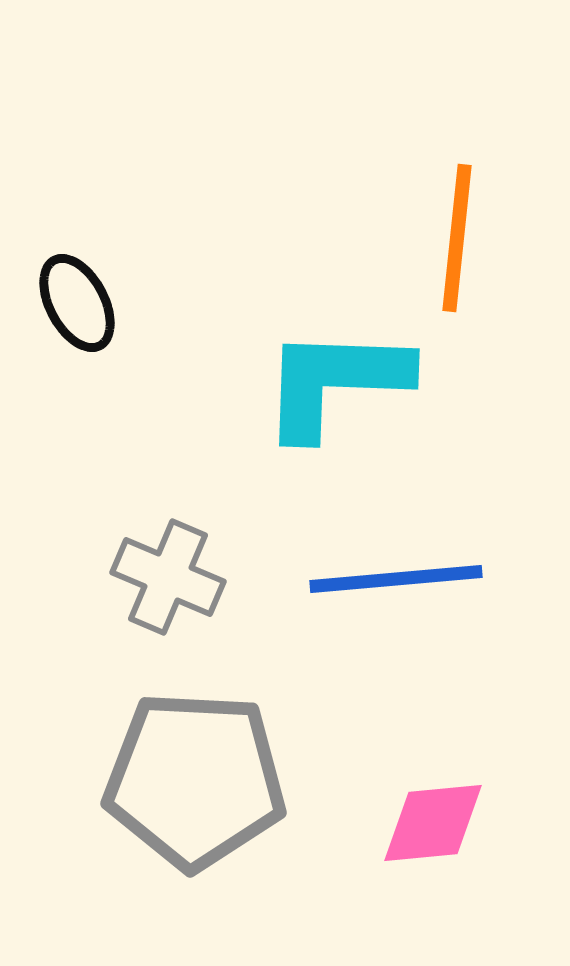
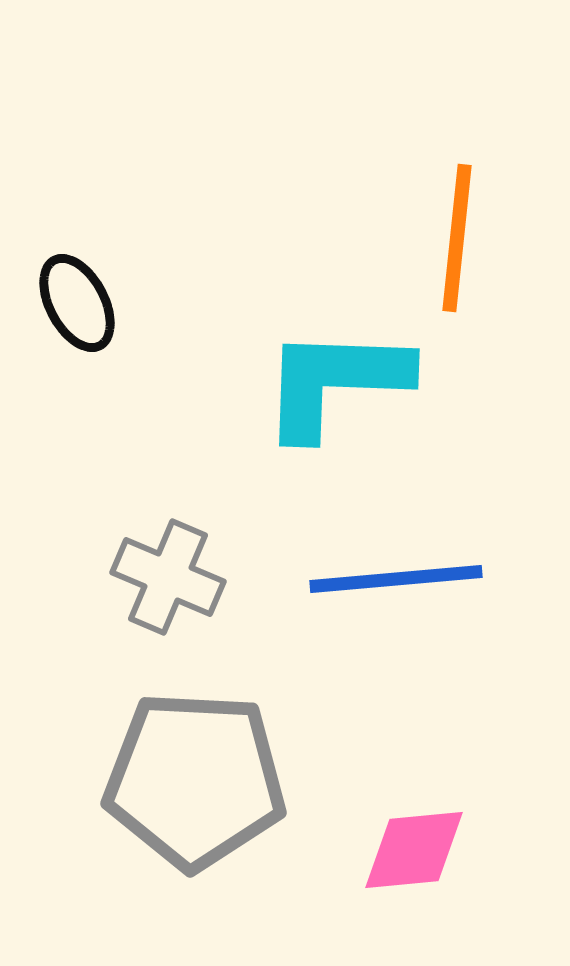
pink diamond: moved 19 px left, 27 px down
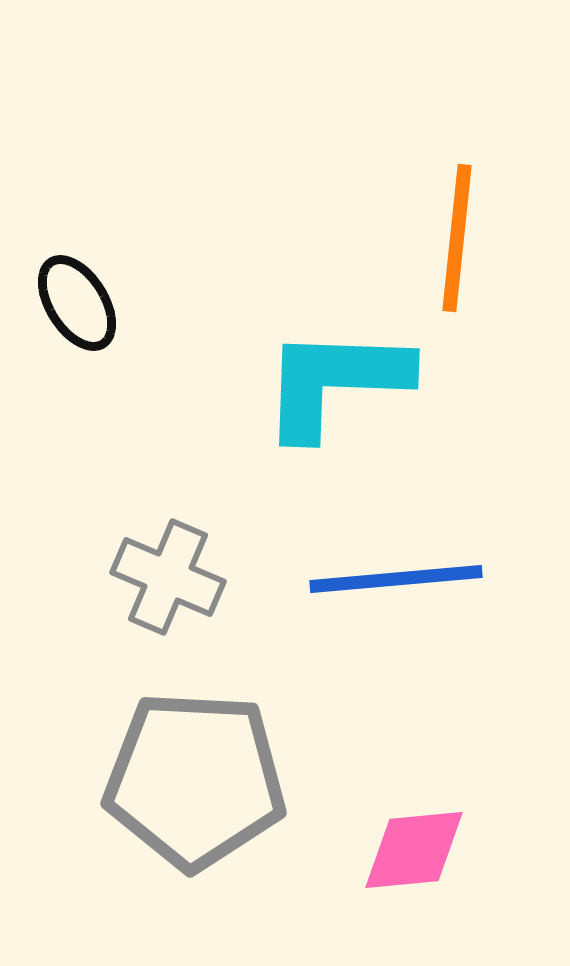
black ellipse: rotated 4 degrees counterclockwise
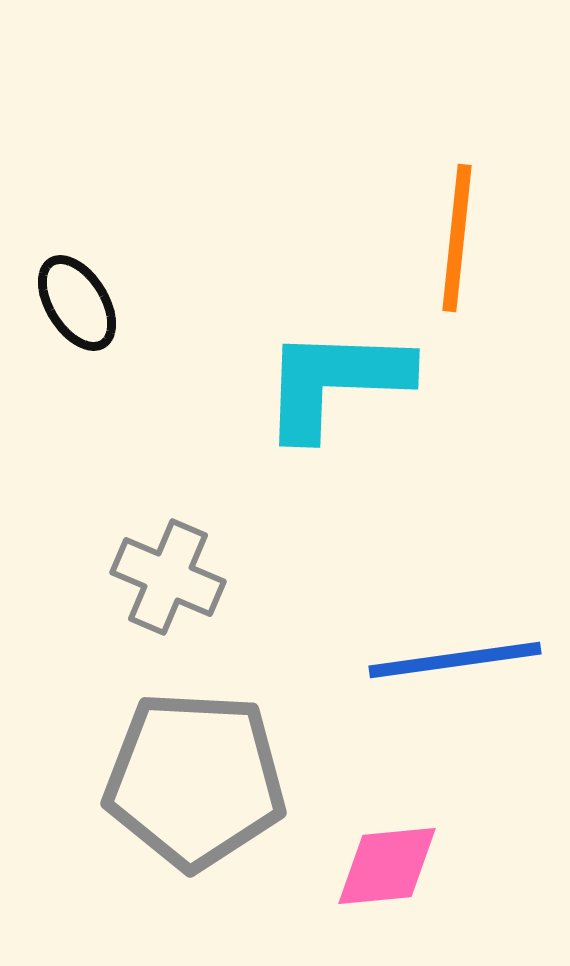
blue line: moved 59 px right, 81 px down; rotated 3 degrees counterclockwise
pink diamond: moved 27 px left, 16 px down
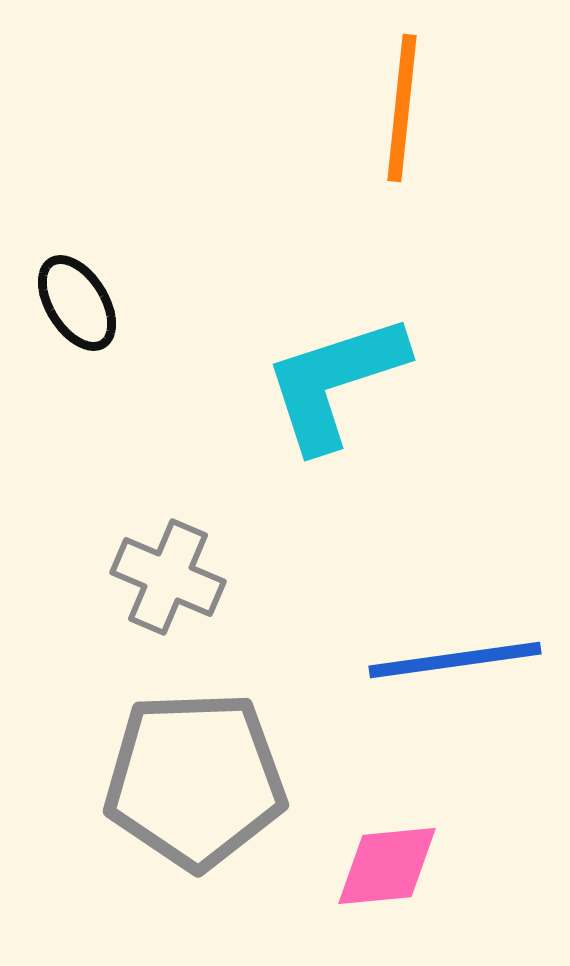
orange line: moved 55 px left, 130 px up
cyan L-shape: rotated 20 degrees counterclockwise
gray pentagon: rotated 5 degrees counterclockwise
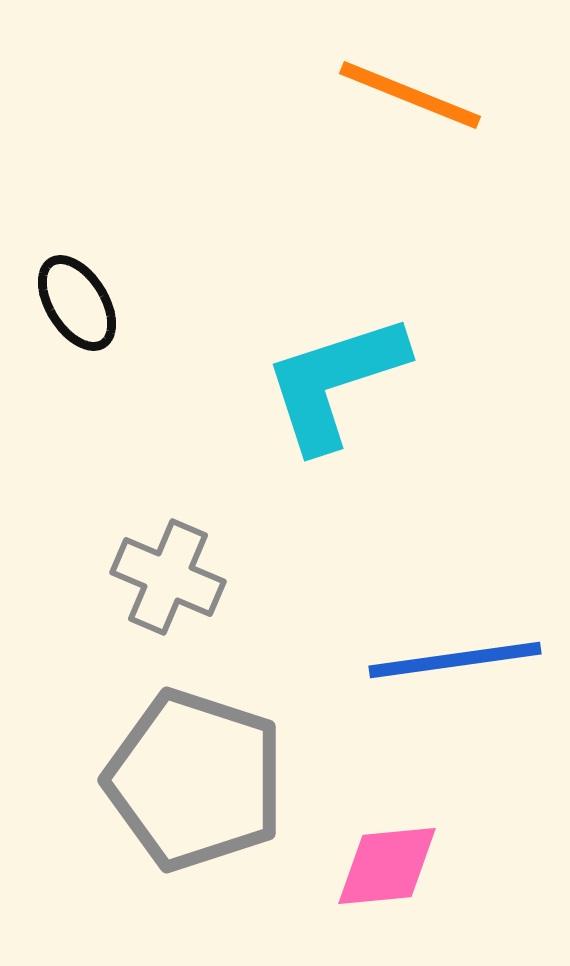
orange line: moved 8 px right, 13 px up; rotated 74 degrees counterclockwise
gray pentagon: rotated 20 degrees clockwise
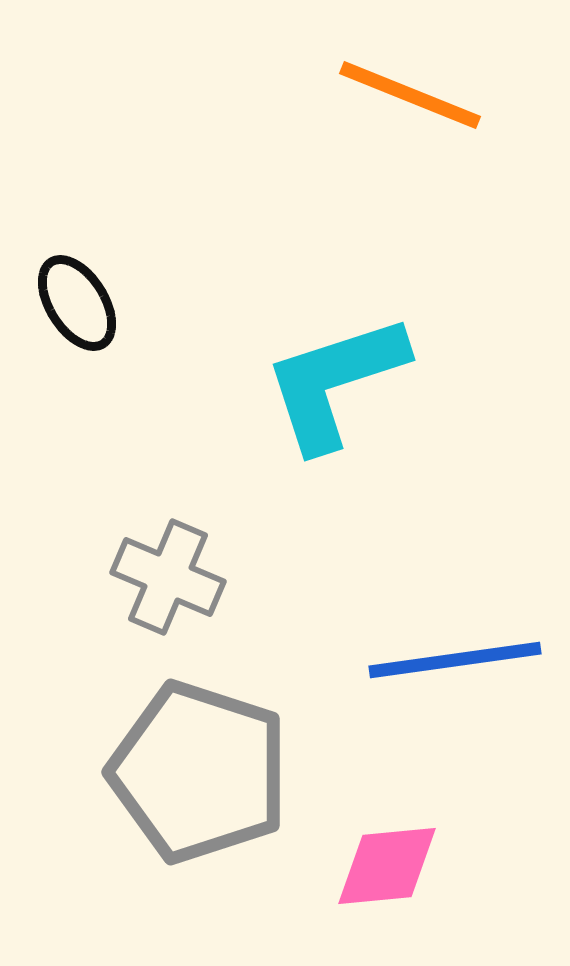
gray pentagon: moved 4 px right, 8 px up
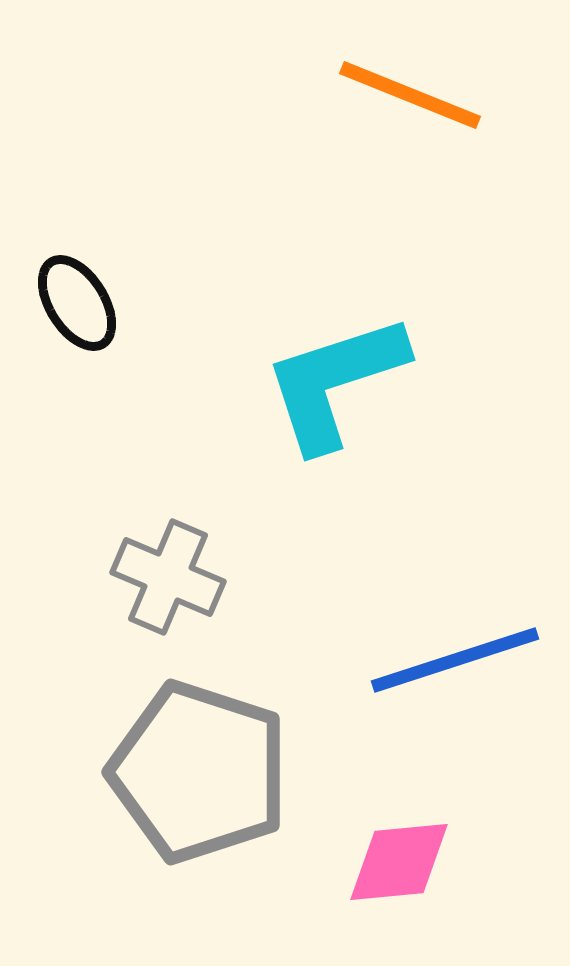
blue line: rotated 10 degrees counterclockwise
pink diamond: moved 12 px right, 4 px up
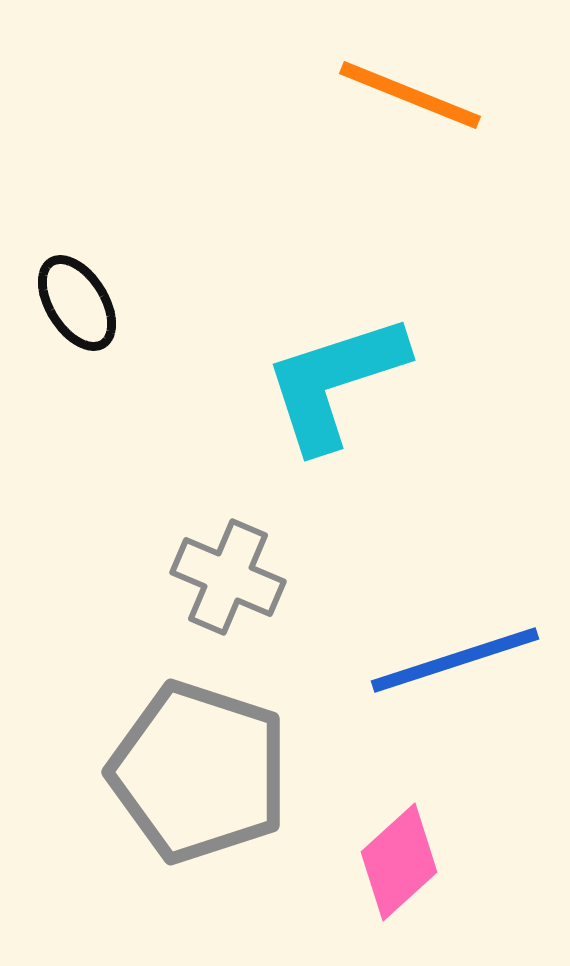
gray cross: moved 60 px right
pink diamond: rotated 37 degrees counterclockwise
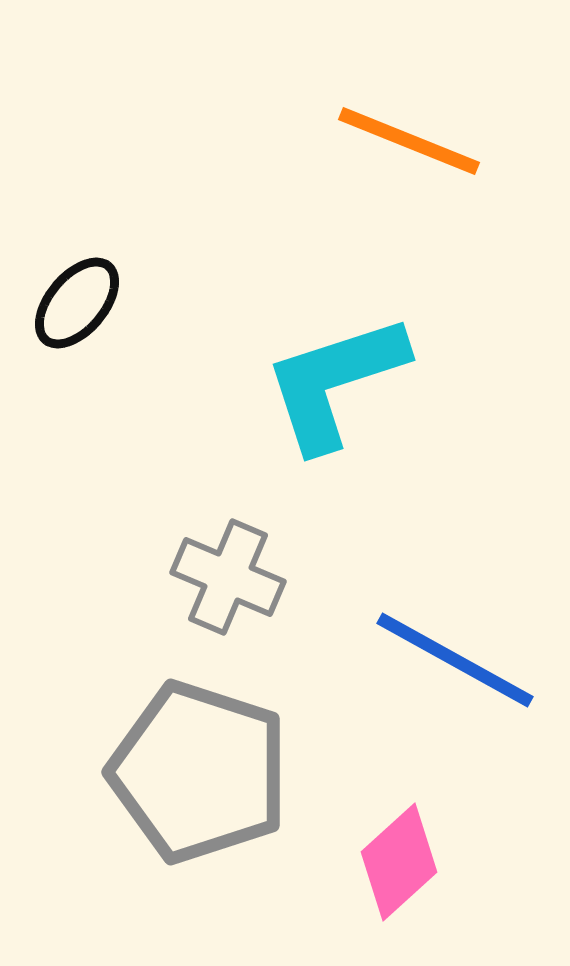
orange line: moved 1 px left, 46 px down
black ellipse: rotated 72 degrees clockwise
blue line: rotated 47 degrees clockwise
